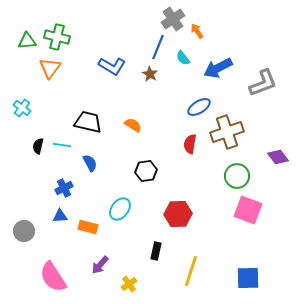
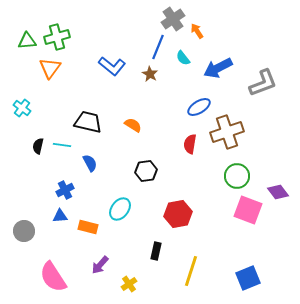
green cross: rotated 30 degrees counterclockwise
blue L-shape: rotated 8 degrees clockwise
purple diamond: moved 35 px down
blue cross: moved 1 px right, 2 px down
red hexagon: rotated 8 degrees counterclockwise
blue square: rotated 20 degrees counterclockwise
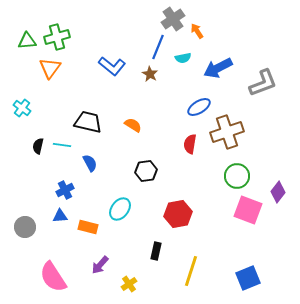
cyan semicircle: rotated 63 degrees counterclockwise
purple diamond: rotated 75 degrees clockwise
gray circle: moved 1 px right, 4 px up
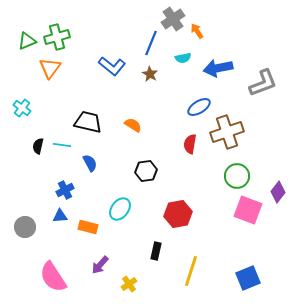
green triangle: rotated 18 degrees counterclockwise
blue line: moved 7 px left, 4 px up
blue arrow: rotated 16 degrees clockwise
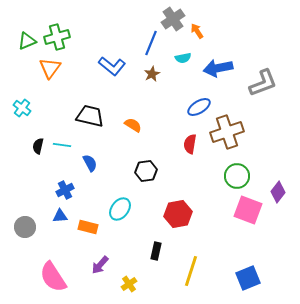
brown star: moved 2 px right; rotated 14 degrees clockwise
black trapezoid: moved 2 px right, 6 px up
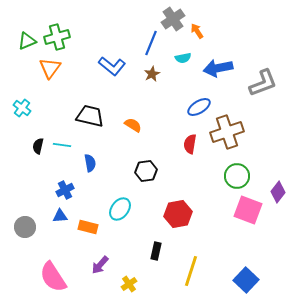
blue semicircle: rotated 18 degrees clockwise
blue square: moved 2 px left, 2 px down; rotated 25 degrees counterclockwise
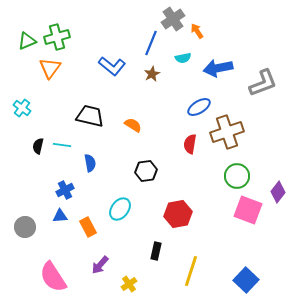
orange rectangle: rotated 48 degrees clockwise
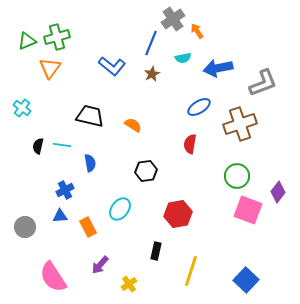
brown cross: moved 13 px right, 8 px up
